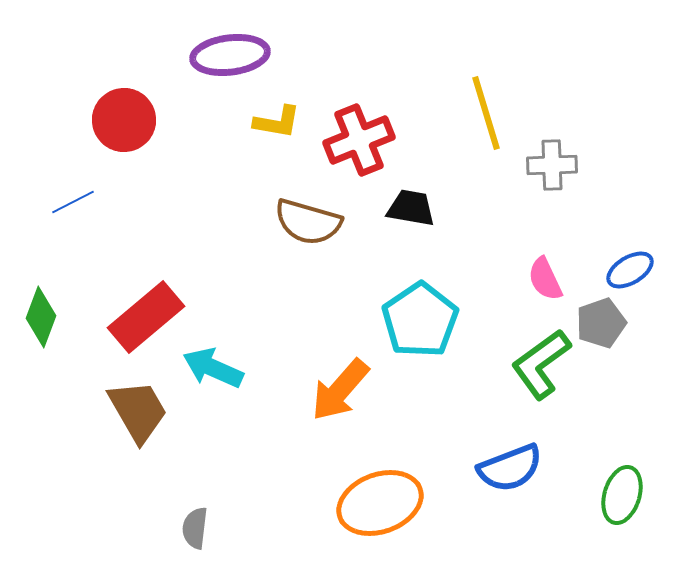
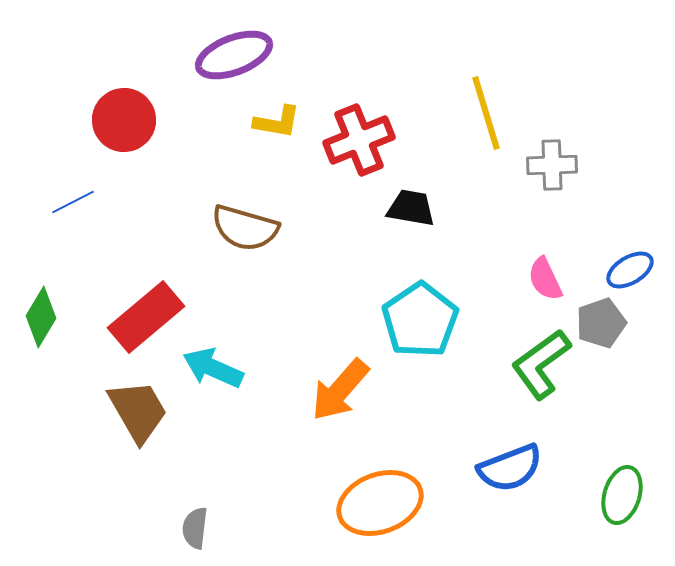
purple ellipse: moved 4 px right; rotated 14 degrees counterclockwise
brown semicircle: moved 63 px left, 6 px down
green diamond: rotated 10 degrees clockwise
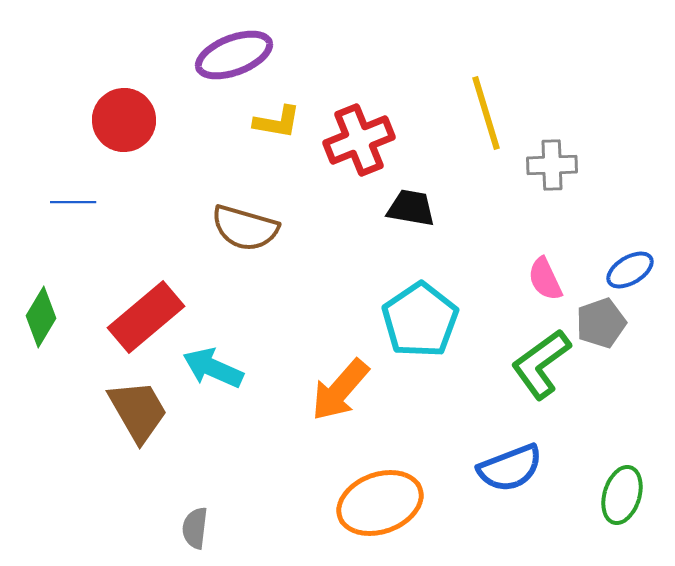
blue line: rotated 27 degrees clockwise
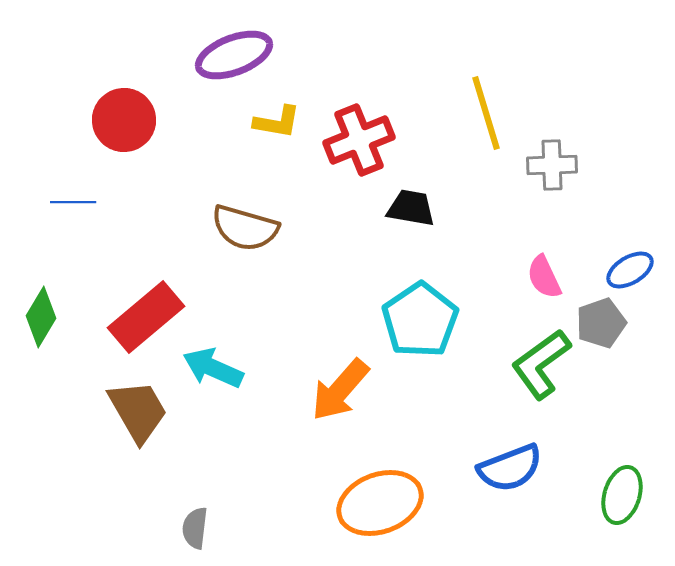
pink semicircle: moved 1 px left, 2 px up
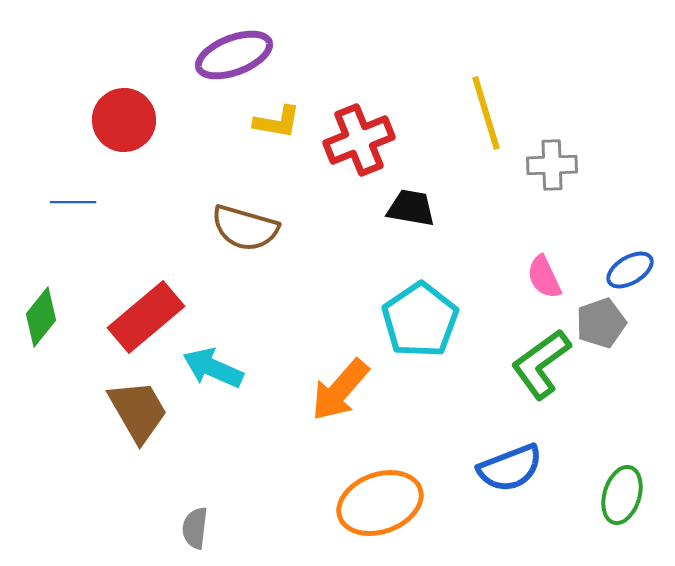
green diamond: rotated 8 degrees clockwise
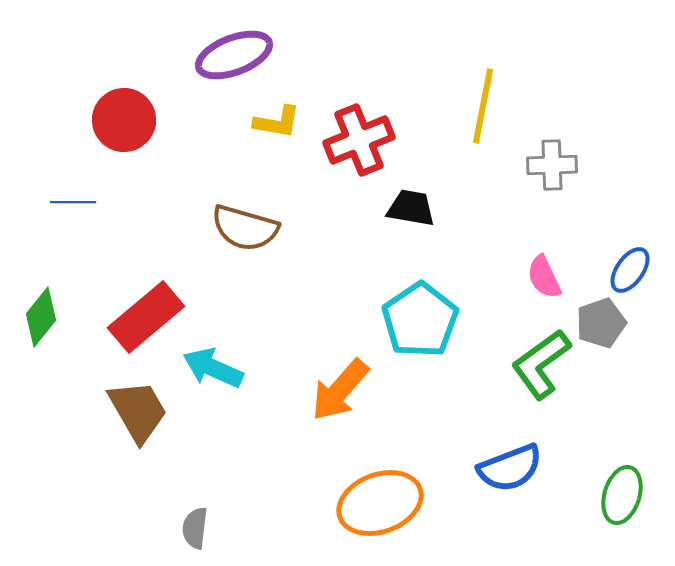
yellow line: moved 3 px left, 7 px up; rotated 28 degrees clockwise
blue ellipse: rotated 24 degrees counterclockwise
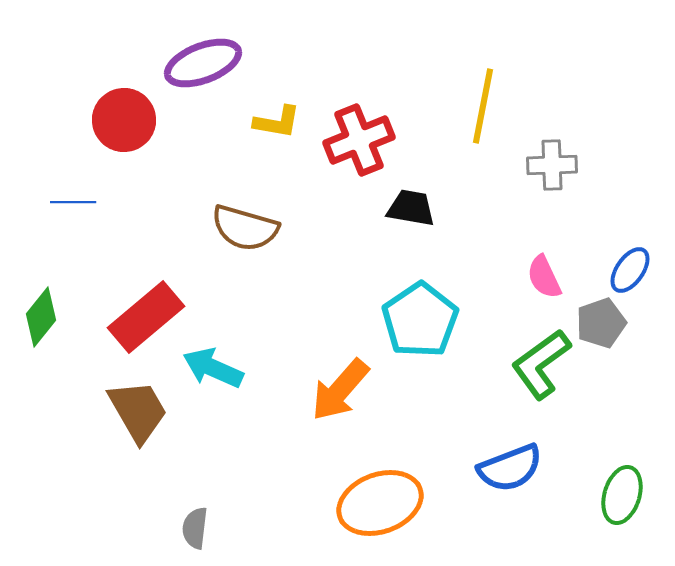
purple ellipse: moved 31 px left, 8 px down
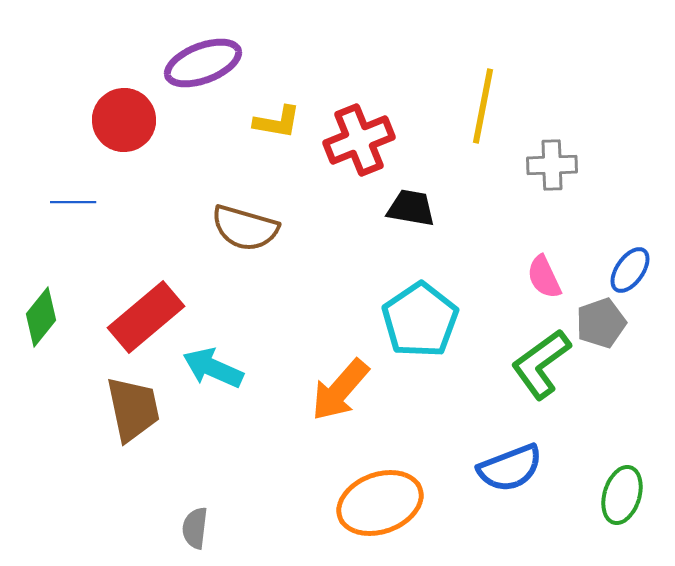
brown trapezoid: moved 5 px left, 2 px up; rotated 18 degrees clockwise
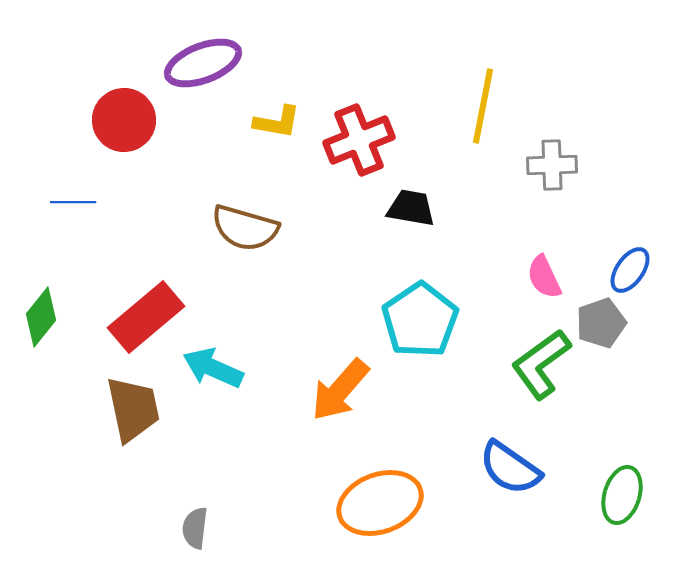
blue semicircle: rotated 56 degrees clockwise
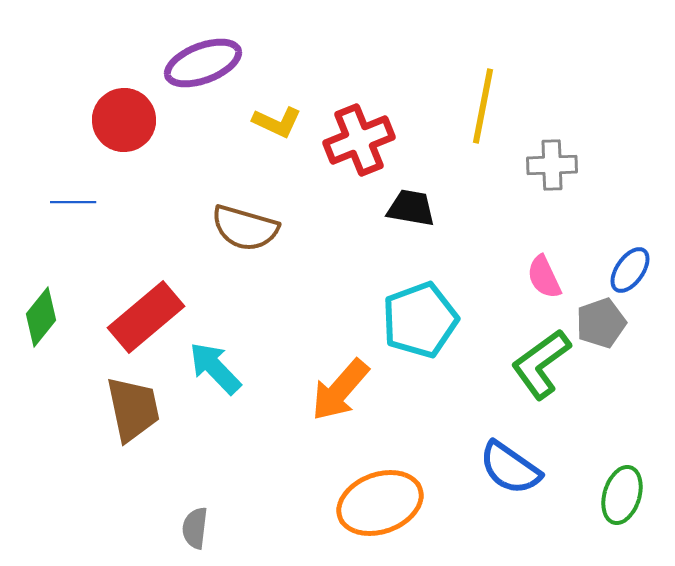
yellow L-shape: rotated 15 degrees clockwise
cyan pentagon: rotated 14 degrees clockwise
cyan arrow: moved 2 px right; rotated 22 degrees clockwise
